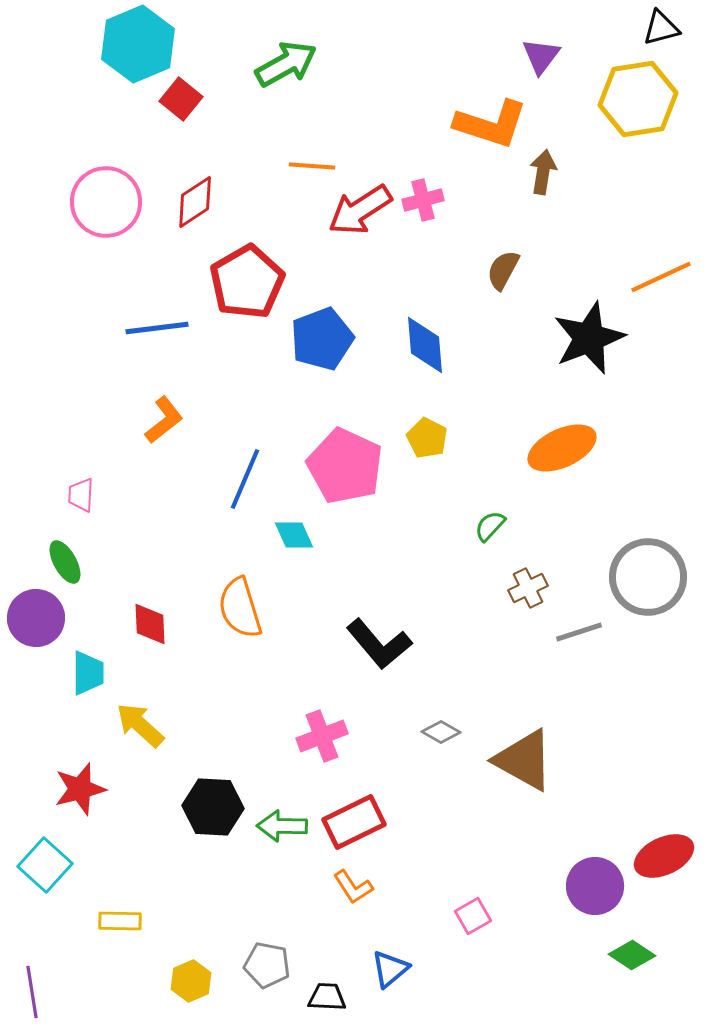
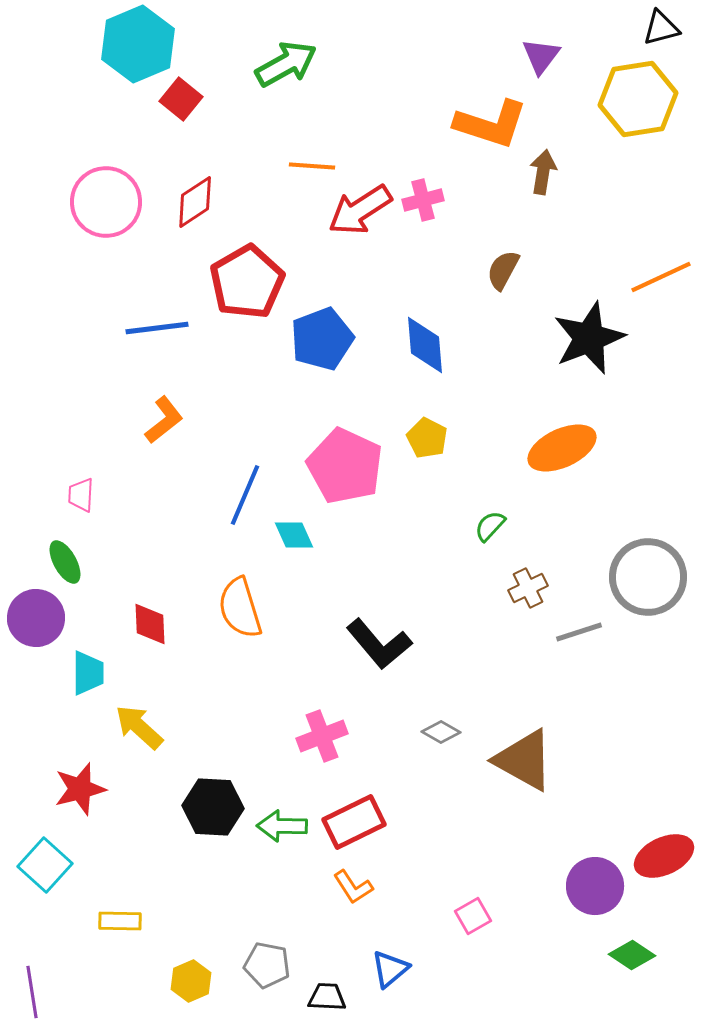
blue line at (245, 479): moved 16 px down
yellow arrow at (140, 725): moved 1 px left, 2 px down
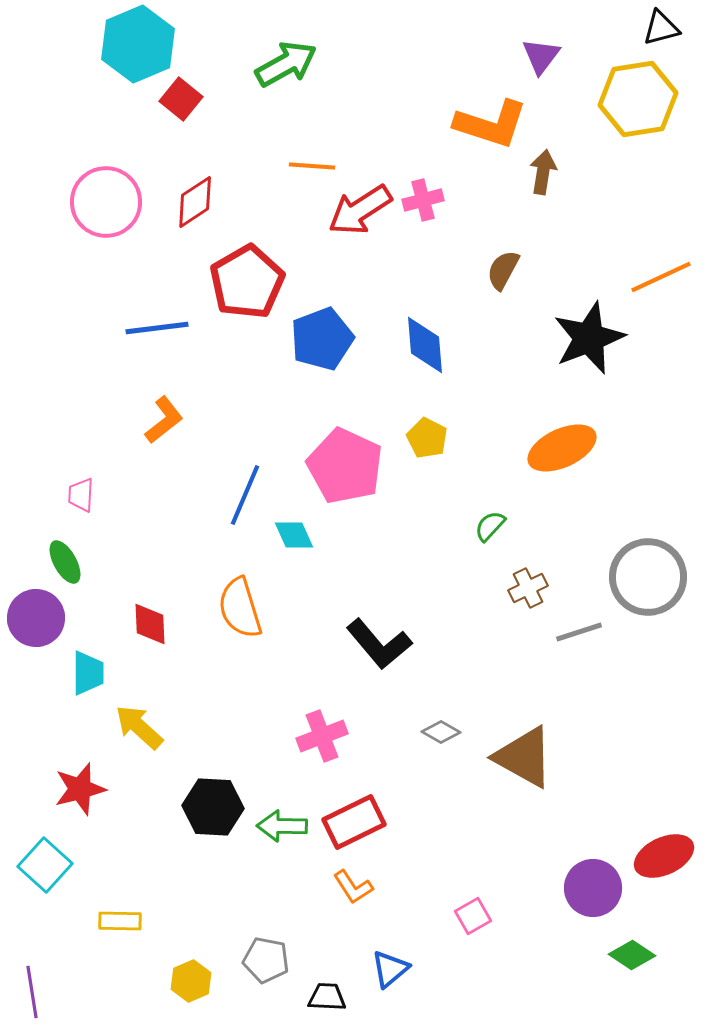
brown triangle at (524, 760): moved 3 px up
purple circle at (595, 886): moved 2 px left, 2 px down
gray pentagon at (267, 965): moved 1 px left, 5 px up
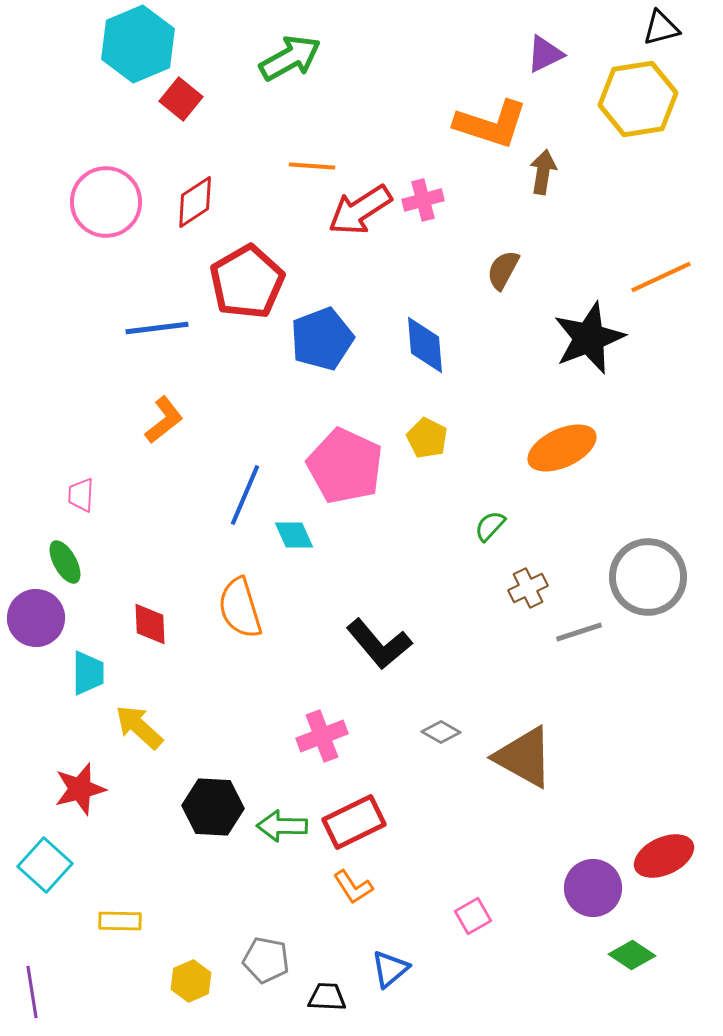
purple triangle at (541, 56): moved 4 px right, 2 px up; rotated 27 degrees clockwise
green arrow at (286, 64): moved 4 px right, 6 px up
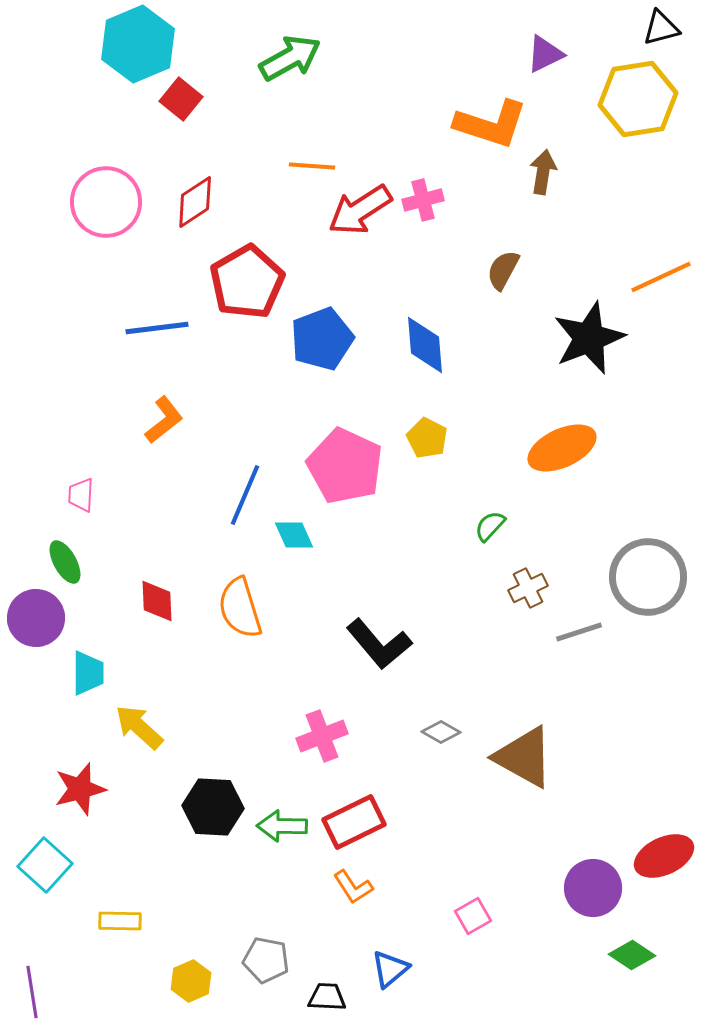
red diamond at (150, 624): moved 7 px right, 23 px up
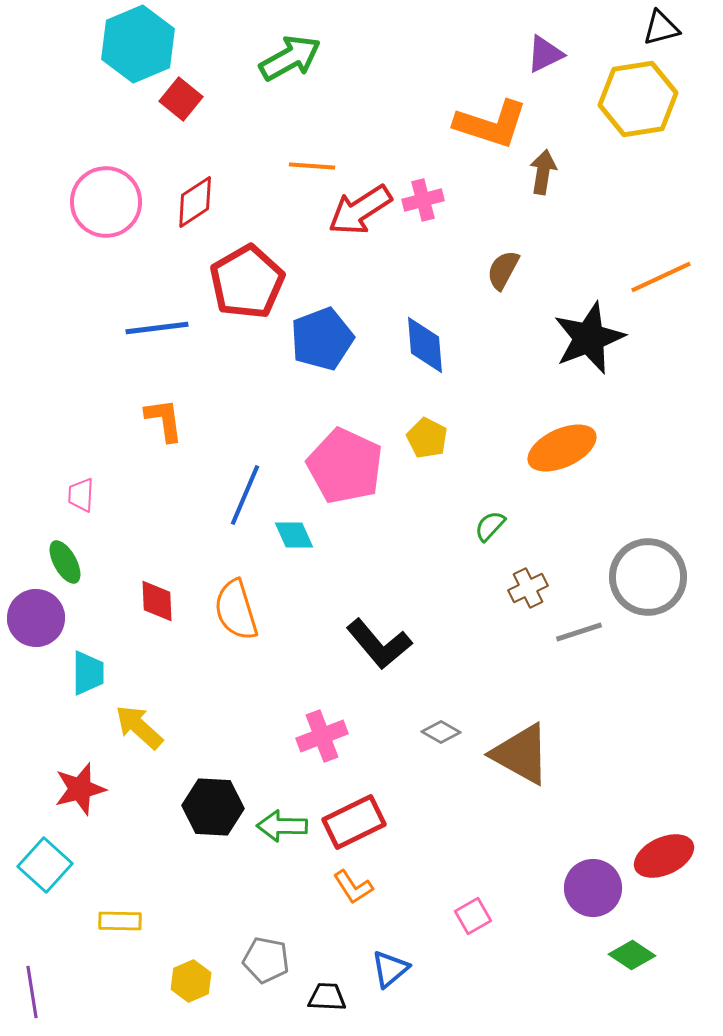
orange L-shape at (164, 420): rotated 60 degrees counterclockwise
orange semicircle at (240, 608): moved 4 px left, 2 px down
brown triangle at (524, 757): moved 3 px left, 3 px up
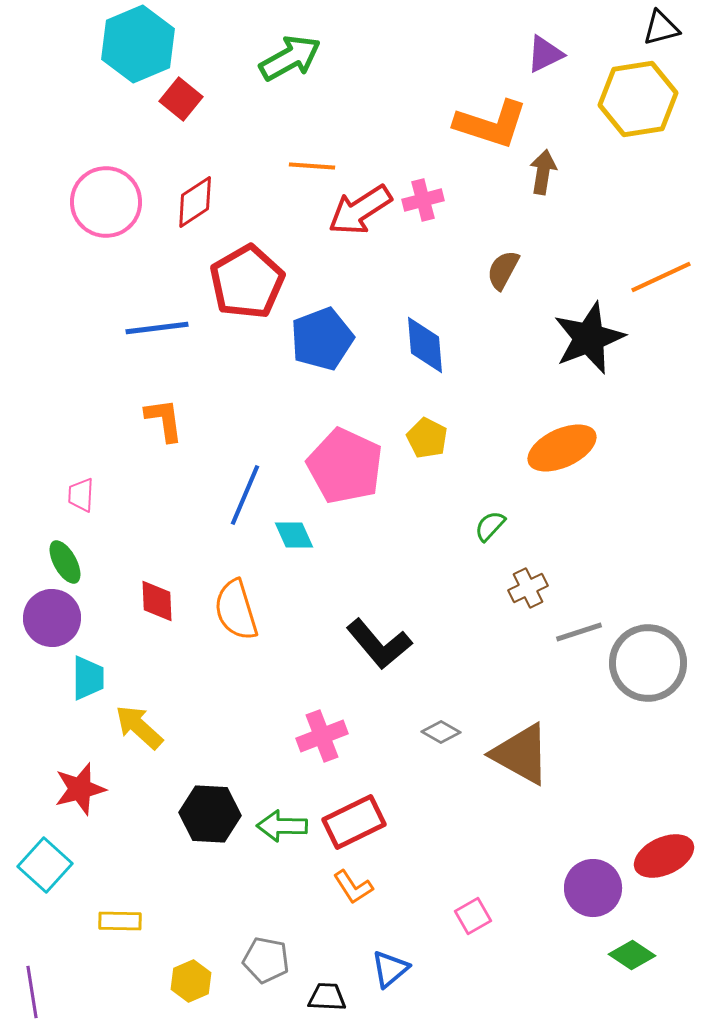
gray circle at (648, 577): moved 86 px down
purple circle at (36, 618): moved 16 px right
cyan trapezoid at (88, 673): moved 5 px down
black hexagon at (213, 807): moved 3 px left, 7 px down
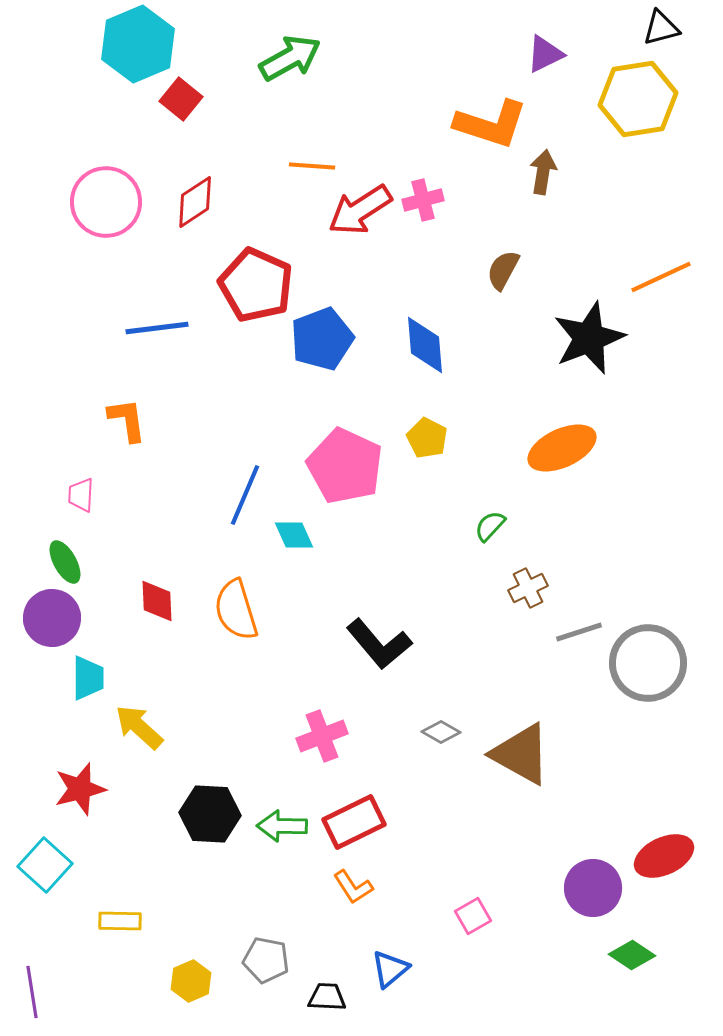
red pentagon at (247, 282): moved 9 px right, 3 px down; rotated 18 degrees counterclockwise
orange L-shape at (164, 420): moved 37 px left
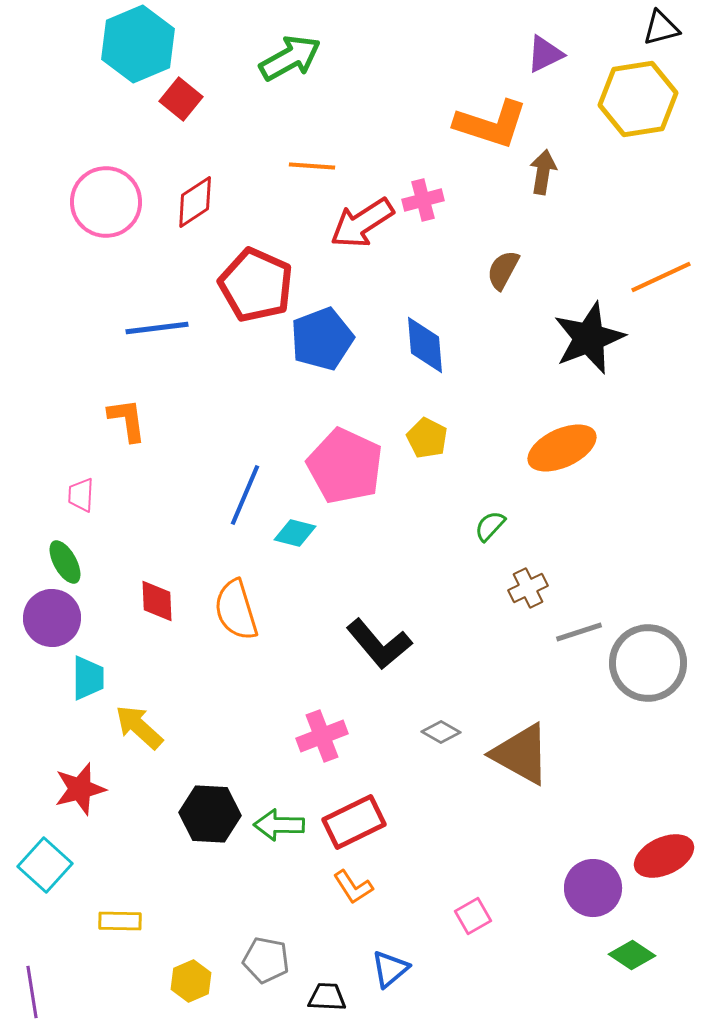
red arrow at (360, 210): moved 2 px right, 13 px down
cyan diamond at (294, 535): moved 1 px right, 2 px up; rotated 51 degrees counterclockwise
green arrow at (282, 826): moved 3 px left, 1 px up
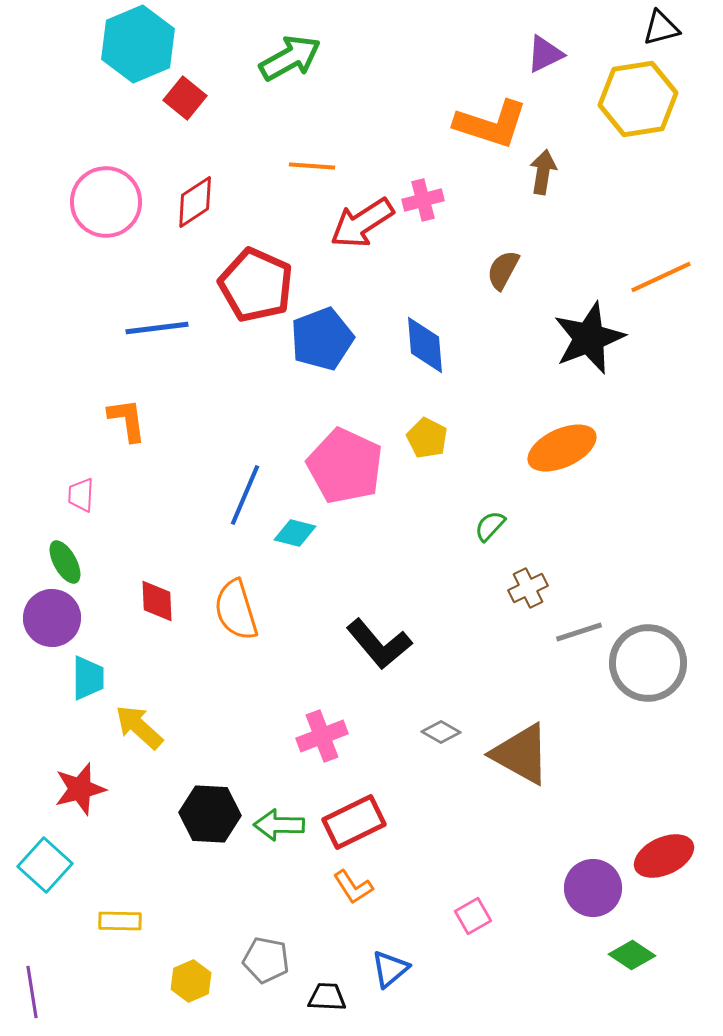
red square at (181, 99): moved 4 px right, 1 px up
